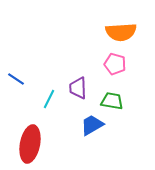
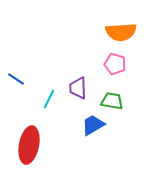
blue trapezoid: moved 1 px right
red ellipse: moved 1 px left, 1 px down
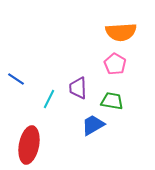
pink pentagon: rotated 15 degrees clockwise
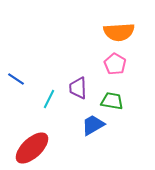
orange semicircle: moved 2 px left
red ellipse: moved 3 px right, 3 px down; rotated 36 degrees clockwise
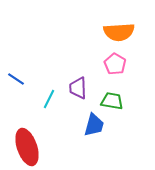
blue trapezoid: moved 1 px right; rotated 135 degrees clockwise
red ellipse: moved 5 px left, 1 px up; rotated 66 degrees counterclockwise
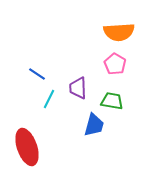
blue line: moved 21 px right, 5 px up
